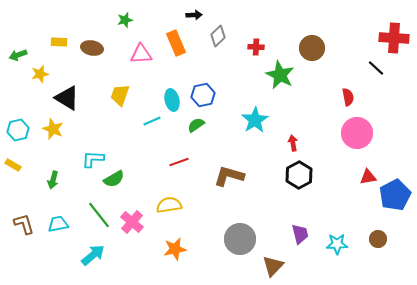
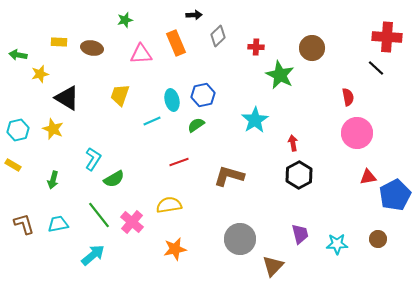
red cross at (394, 38): moved 7 px left, 1 px up
green arrow at (18, 55): rotated 30 degrees clockwise
cyan L-shape at (93, 159): rotated 120 degrees clockwise
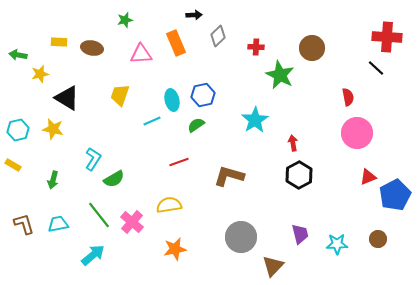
yellow star at (53, 129): rotated 10 degrees counterclockwise
red triangle at (368, 177): rotated 12 degrees counterclockwise
gray circle at (240, 239): moved 1 px right, 2 px up
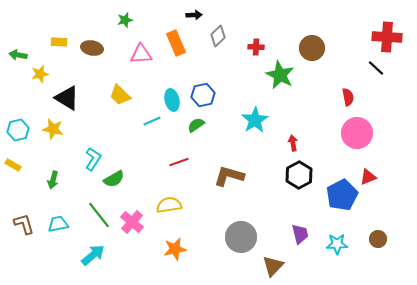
yellow trapezoid at (120, 95): rotated 65 degrees counterclockwise
blue pentagon at (395, 195): moved 53 px left
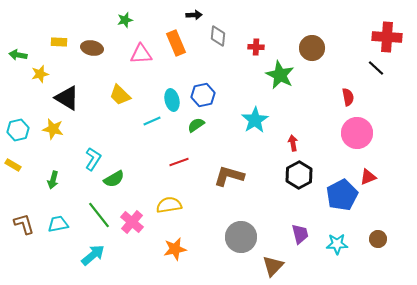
gray diamond at (218, 36): rotated 40 degrees counterclockwise
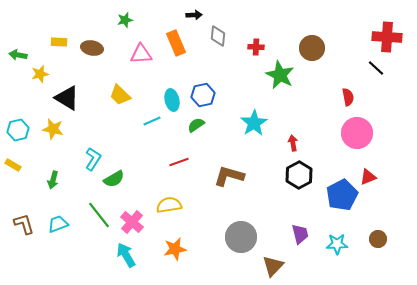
cyan star at (255, 120): moved 1 px left, 3 px down
cyan trapezoid at (58, 224): rotated 10 degrees counterclockwise
cyan arrow at (93, 255): moved 33 px right; rotated 80 degrees counterclockwise
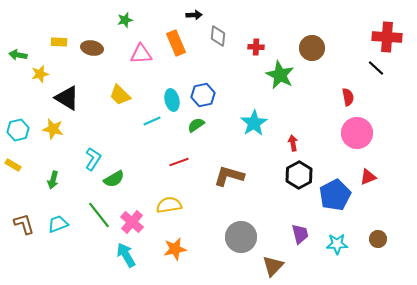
blue pentagon at (342, 195): moved 7 px left
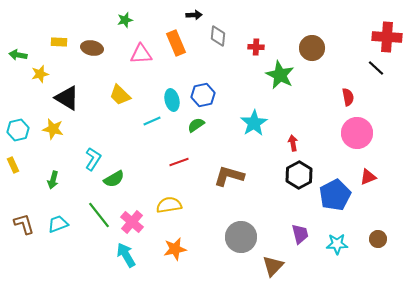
yellow rectangle at (13, 165): rotated 35 degrees clockwise
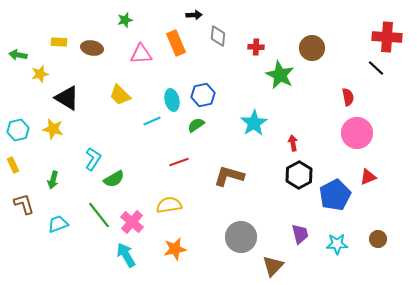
brown L-shape at (24, 224): moved 20 px up
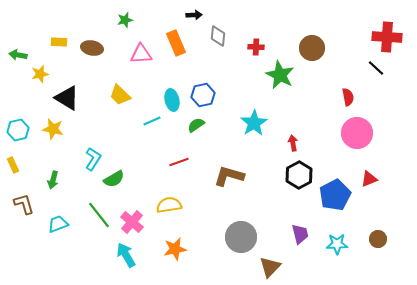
red triangle at (368, 177): moved 1 px right, 2 px down
brown triangle at (273, 266): moved 3 px left, 1 px down
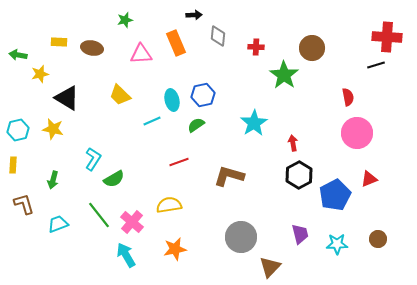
black line at (376, 68): moved 3 px up; rotated 60 degrees counterclockwise
green star at (280, 75): moved 4 px right; rotated 8 degrees clockwise
yellow rectangle at (13, 165): rotated 28 degrees clockwise
